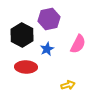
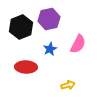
black hexagon: moved 1 px left, 8 px up; rotated 10 degrees clockwise
blue star: moved 3 px right
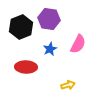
purple hexagon: rotated 20 degrees clockwise
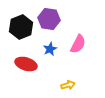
red ellipse: moved 3 px up; rotated 15 degrees clockwise
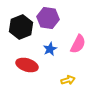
purple hexagon: moved 1 px left, 1 px up
red ellipse: moved 1 px right, 1 px down
yellow arrow: moved 5 px up
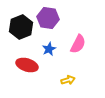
blue star: moved 1 px left
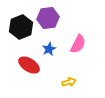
purple hexagon: rotated 15 degrees counterclockwise
red ellipse: moved 2 px right; rotated 15 degrees clockwise
yellow arrow: moved 1 px right, 2 px down
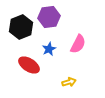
purple hexagon: moved 1 px right, 1 px up
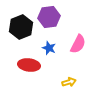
blue star: moved 1 px up; rotated 24 degrees counterclockwise
red ellipse: rotated 25 degrees counterclockwise
